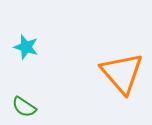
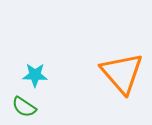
cyan star: moved 9 px right, 28 px down; rotated 15 degrees counterclockwise
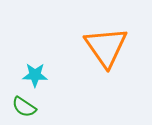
orange triangle: moved 16 px left, 26 px up; rotated 6 degrees clockwise
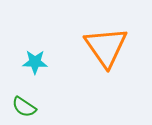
cyan star: moved 13 px up
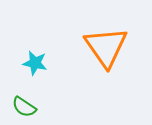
cyan star: moved 1 px down; rotated 10 degrees clockwise
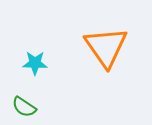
cyan star: rotated 10 degrees counterclockwise
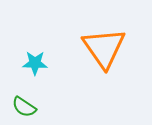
orange triangle: moved 2 px left, 1 px down
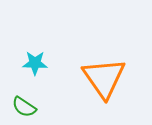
orange triangle: moved 30 px down
